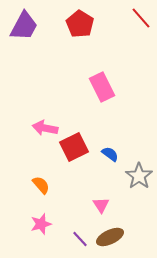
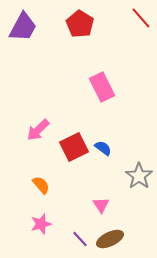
purple trapezoid: moved 1 px left, 1 px down
pink arrow: moved 7 px left, 2 px down; rotated 55 degrees counterclockwise
blue semicircle: moved 7 px left, 6 px up
brown ellipse: moved 2 px down
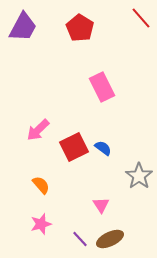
red pentagon: moved 4 px down
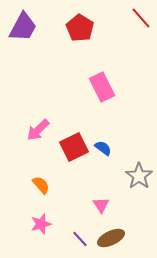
brown ellipse: moved 1 px right, 1 px up
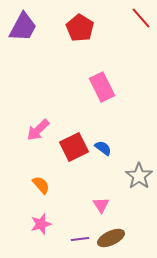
purple line: rotated 54 degrees counterclockwise
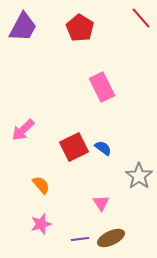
pink arrow: moved 15 px left
pink triangle: moved 2 px up
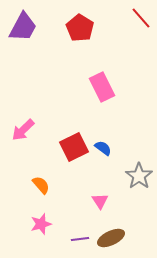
pink triangle: moved 1 px left, 2 px up
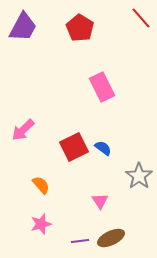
purple line: moved 2 px down
